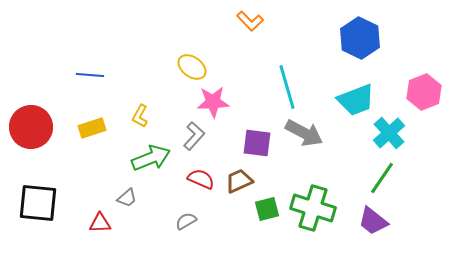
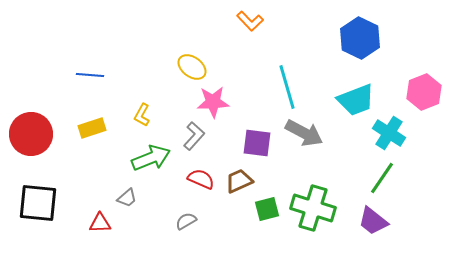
yellow L-shape: moved 2 px right, 1 px up
red circle: moved 7 px down
cyan cross: rotated 16 degrees counterclockwise
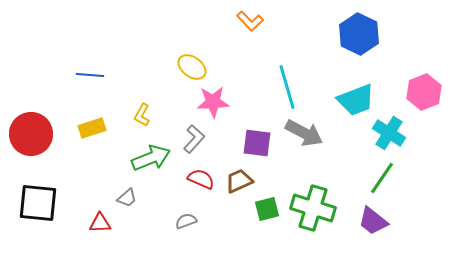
blue hexagon: moved 1 px left, 4 px up
gray L-shape: moved 3 px down
gray semicircle: rotated 10 degrees clockwise
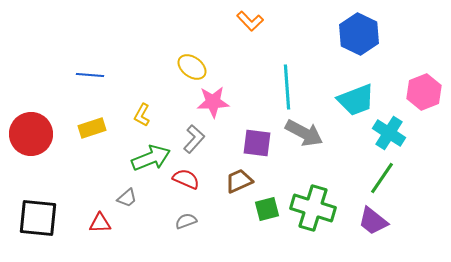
cyan line: rotated 12 degrees clockwise
red semicircle: moved 15 px left
black square: moved 15 px down
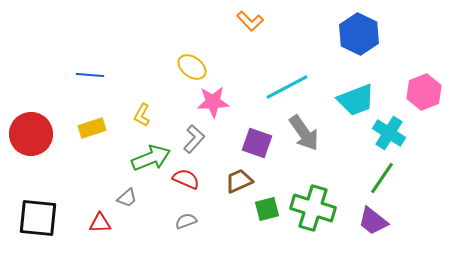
cyan line: rotated 66 degrees clockwise
gray arrow: rotated 27 degrees clockwise
purple square: rotated 12 degrees clockwise
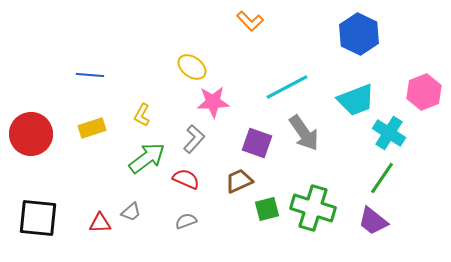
green arrow: moved 4 px left; rotated 15 degrees counterclockwise
gray trapezoid: moved 4 px right, 14 px down
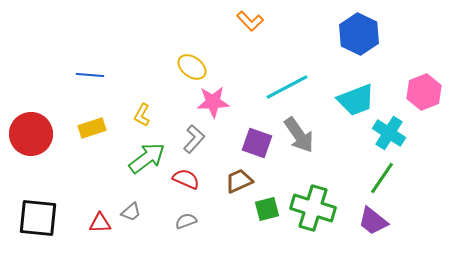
gray arrow: moved 5 px left, 2 px down
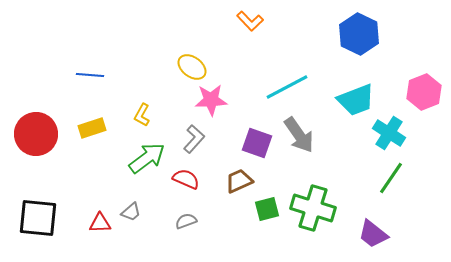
pink star: moved 2 px left, 2 px up
red circle: moved 5 px right
green line: moved 9 px right
purple trapezoid: moved 13 px down
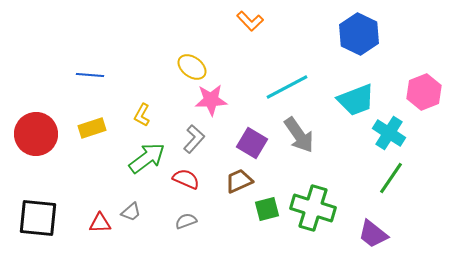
purple square: moved 5 px left; rotated 12 degrees clockwise
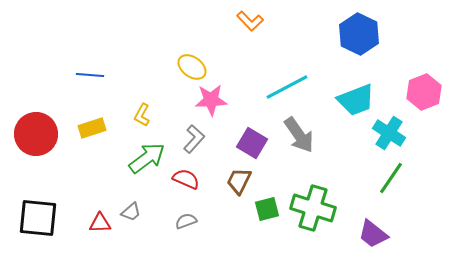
brown trapezoid: rotated 40 degrees counterclockwise
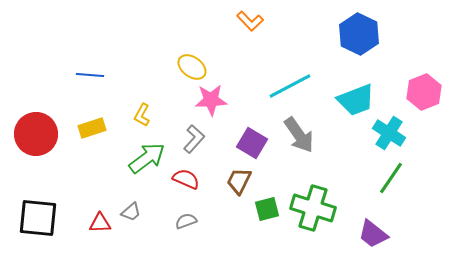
cyan line: moved 3 px right, 1 px up
